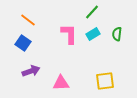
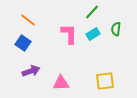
green semicircle: moved 1 px left, 5 px up
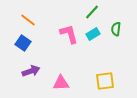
pink L-shape: rotated 15 degrees counterclockwise
